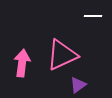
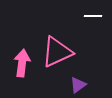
pink triangle: moved 5 px left, 3 px up
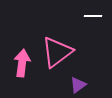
pink triangle: rotated 12 degrees counterclockwise
